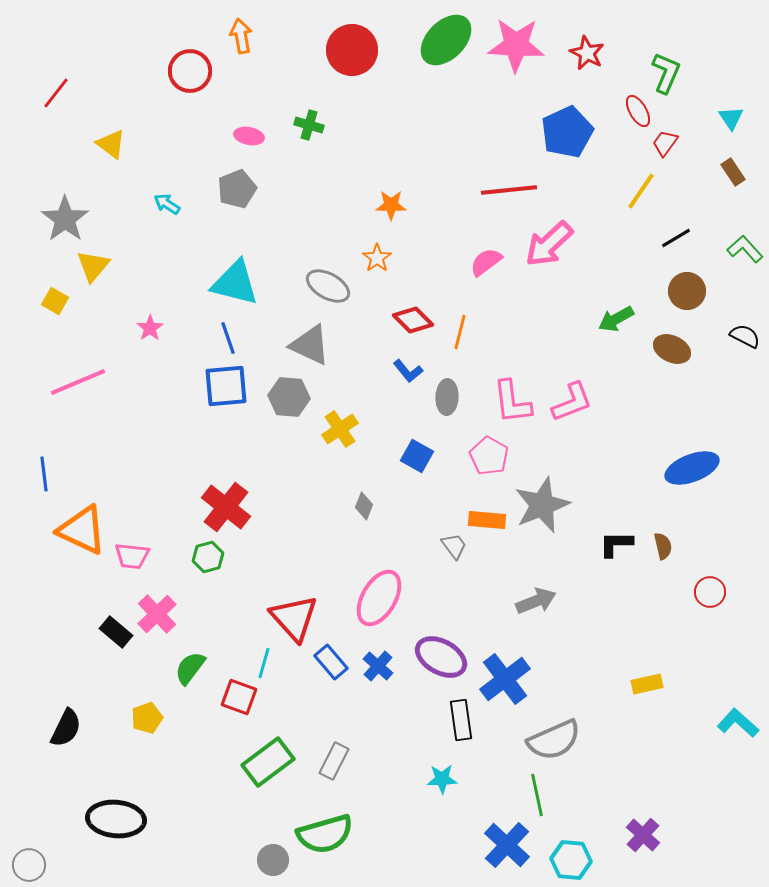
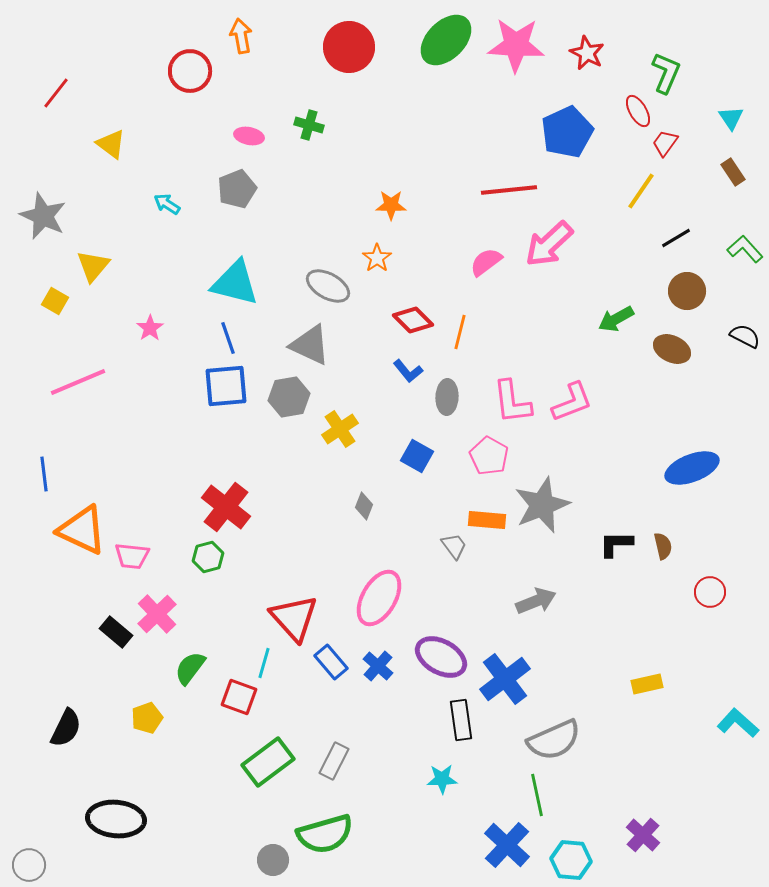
red circle at (352, 50): moved 3 px left, 3 px up
gray star at (65, 219): moved 22 px left, 3 px up; rotated 12 degrees counterclockwise
gray hexagon at (289, 397): rotated 15 degrees counterclockwise
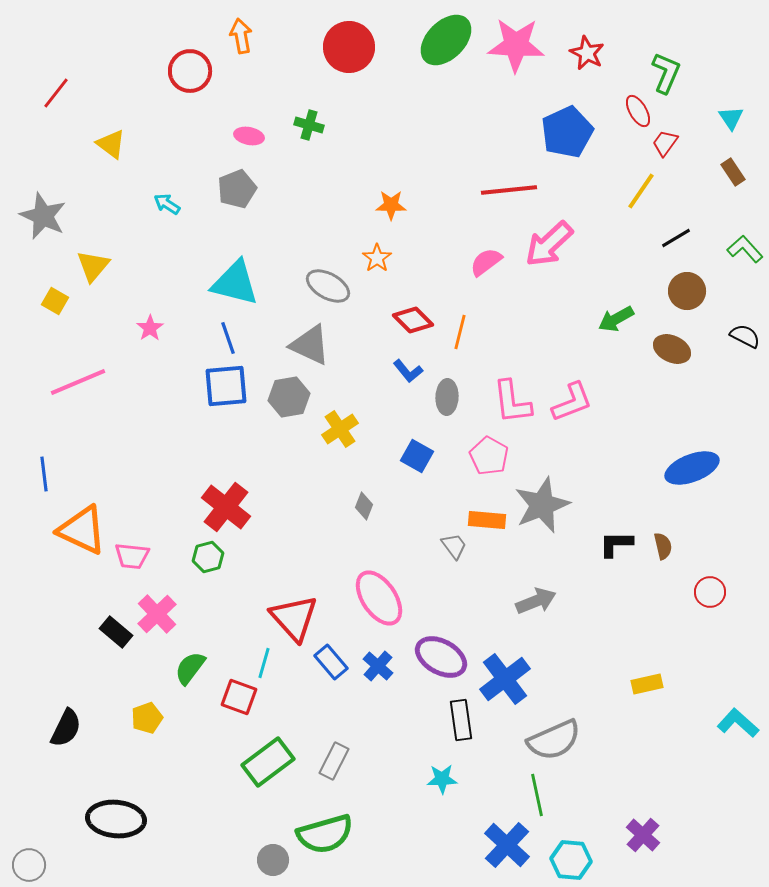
pink ellipse at (379, 598): rotated 64 degrees counterclockwise
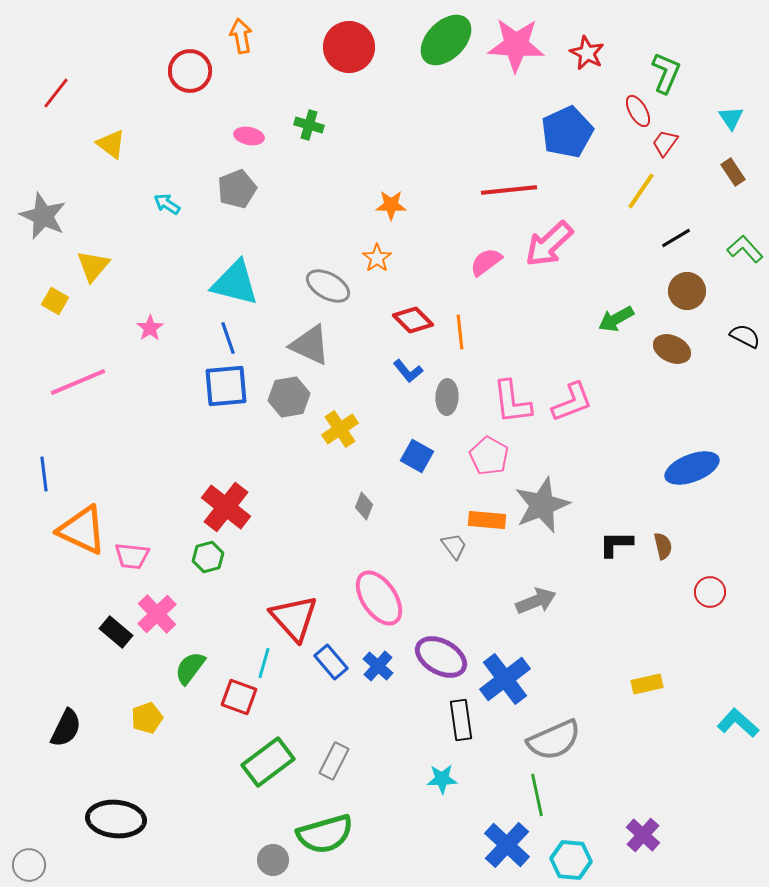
orange line at (460, 332): rotated 20 degrees counterclockwise
